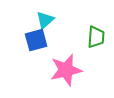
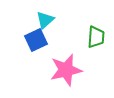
blue square: rotated 10 degrees counterclockwise
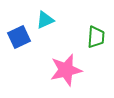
cyan triangle: rotated 18 degrees clockwise
blue square: moved 17 px left, 3 px up
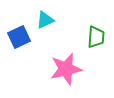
pink star: moved 1 px up
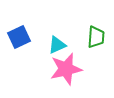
cyan triangle: moved 12 px right, 25 px down
